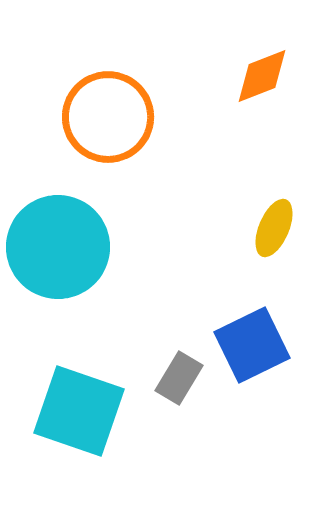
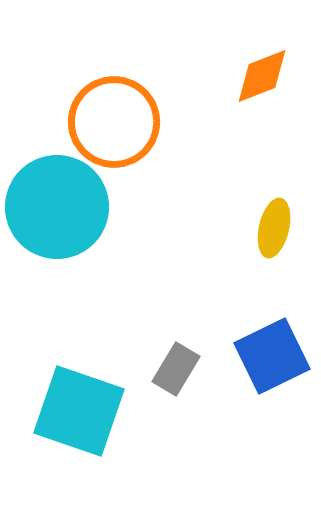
orange circle: moved 6 px right, 5 px down
yellow ellipse: rotated 10 degrees counterclockwise
cyan circle: moved 1 px left, 40 px up
blue square: moved 20 px right, 11 px down
gray rectangle: moved 3 px left, 9 px up
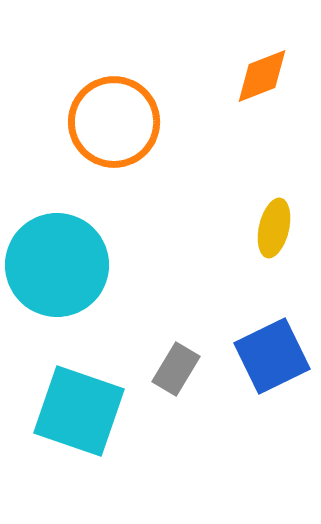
cyan circle: moved 58 px down
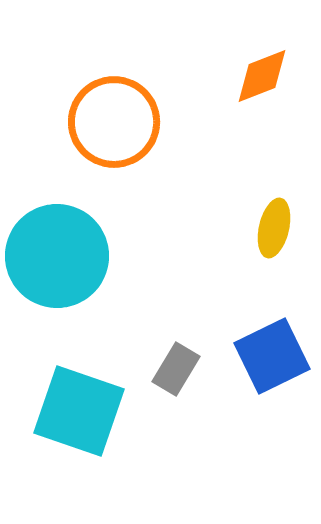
cyan circle: moved 9 px up
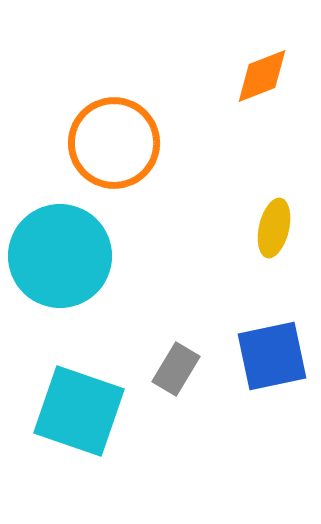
orange circle: moved 21 px down
cyan circle: moved 3 px right
blue square: rotated 14 degrees clockwise
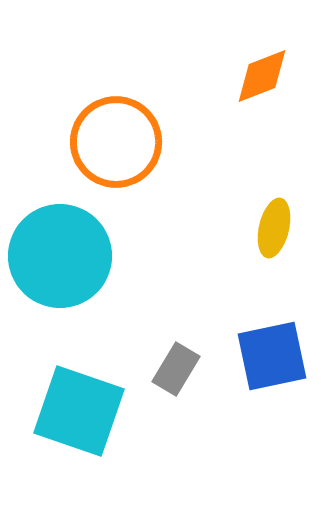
orange circle: moved 2 px right, 1 px up
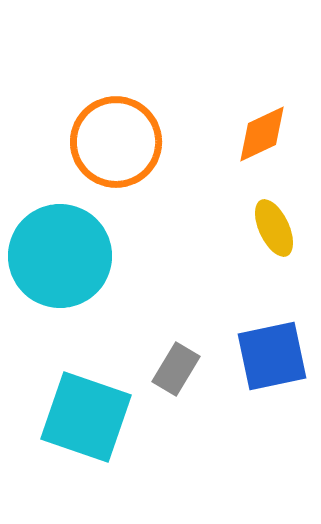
orange diamond: moved 58 px down; rotated 4 degrees counterclockwise
yellow ellipse: rotated 38 degrees counterclockwise
cyan square: moved 7 px right, 6 px down
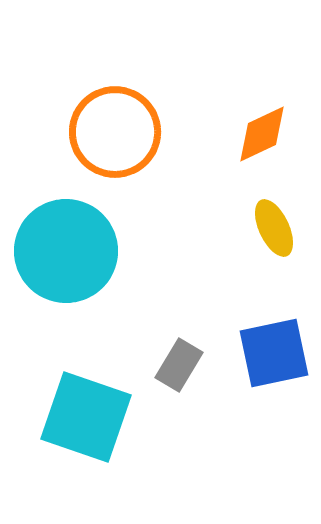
orange circle: moved 1 px left, 10 px up
cyan circle: moved 6 px right, 5 px up
blue square: moved 2 px right, 3 px up
gray rectangle: moved 3 px right, 4 px up
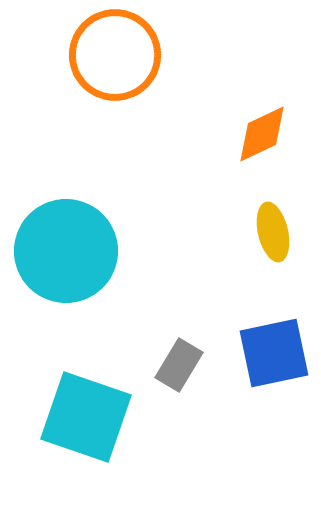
orange circle: moved 77 px up
yellow ellipse: moved 1 px left, 4 px down; rotated 12 degrees clockwise
